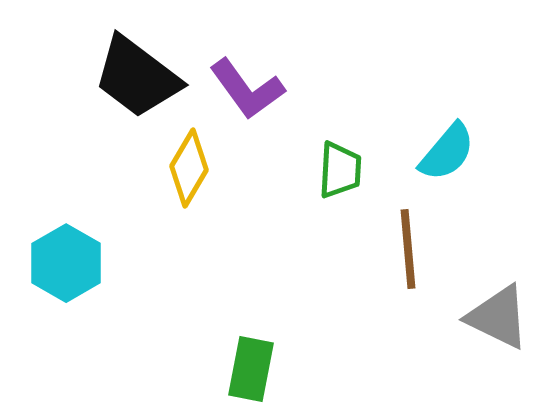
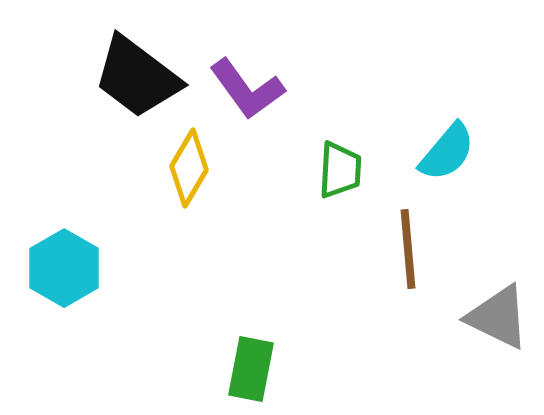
cyan hexagon: moved 2 px left, 5 px down
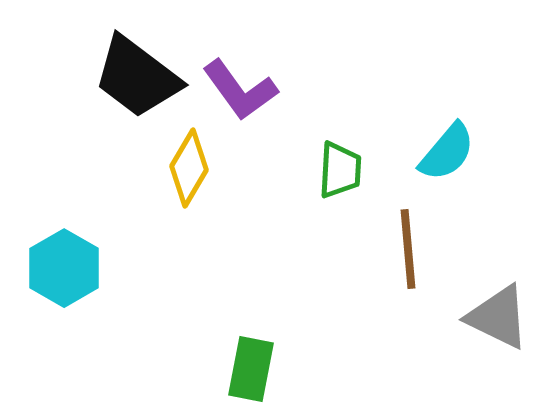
purple L-shape: moved 7 px left, 1 px down
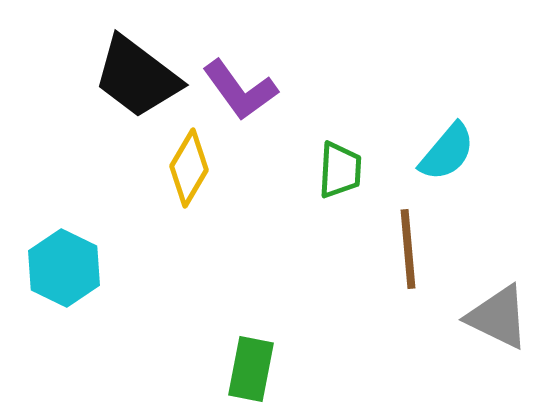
cyan hexagon: rotated 4 degrees counterclockwise
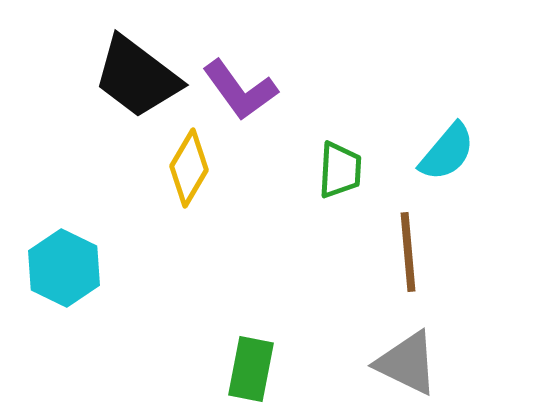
brown line: moved 3 px down
gray triangle: moved 91 px left, 46 px down
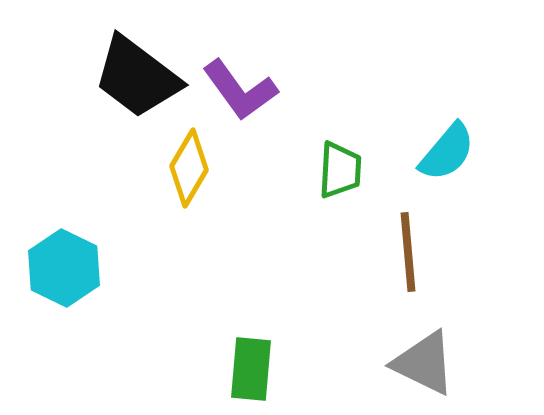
gray triangle: moved 17 px right
green rectangle: rotated 6 degrees counterclockwise
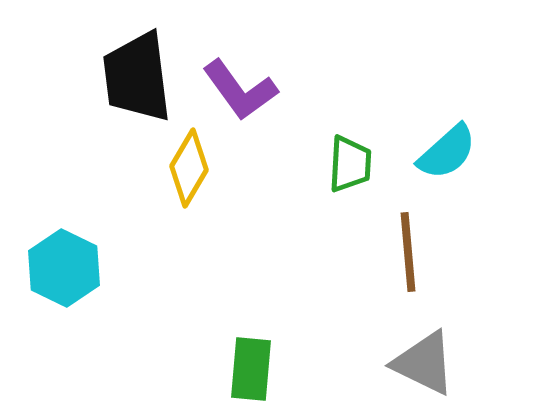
black trapezoid: rotated 46 degrees clockwise
cyan semicircle: rotated 8 degrees clockwise
green trapezoid: moved 10 px right, 6 px up
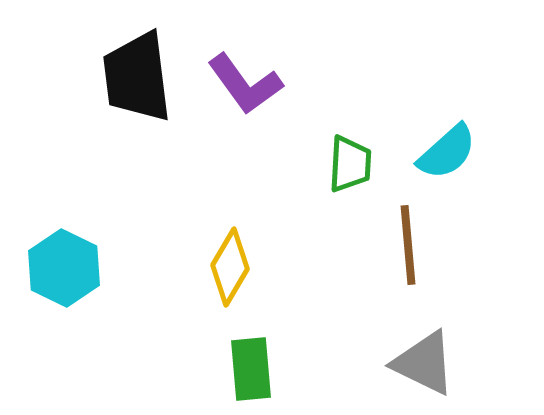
purple L-shape: moved 5 px right, 6 px up
yellow diamond: moved 41 px right, 99 px down
brown line: moved 7 px up
green rectangle: rotated 10 degrees counterclockwise
